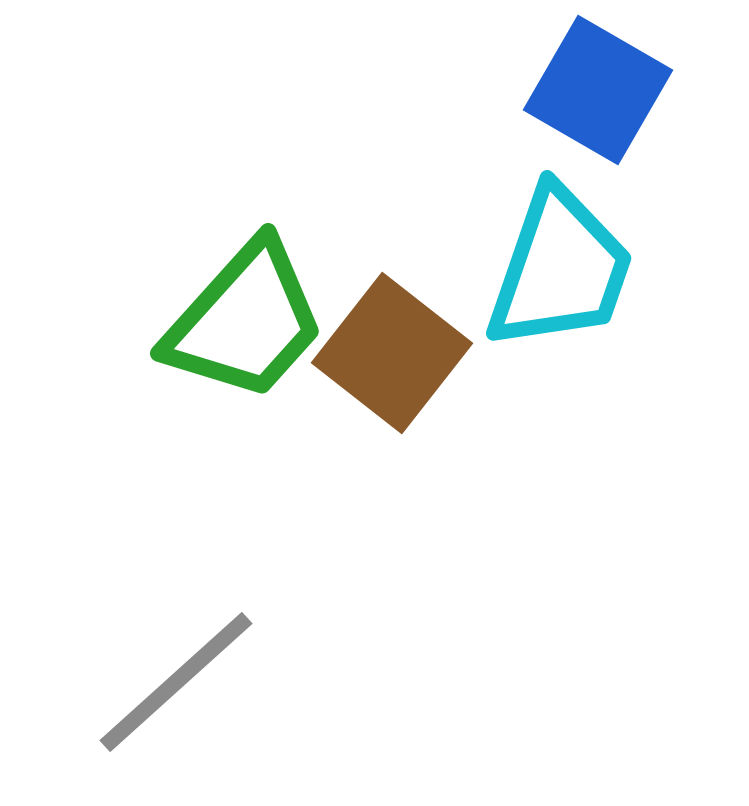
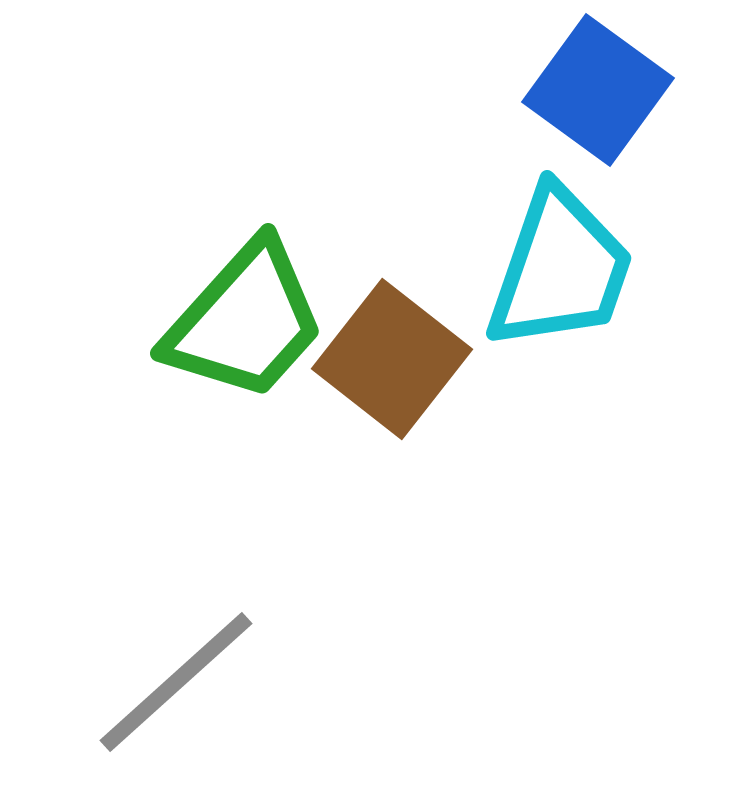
blue square: rotated 6 degrees clockwise
brown square: moved 6 px down
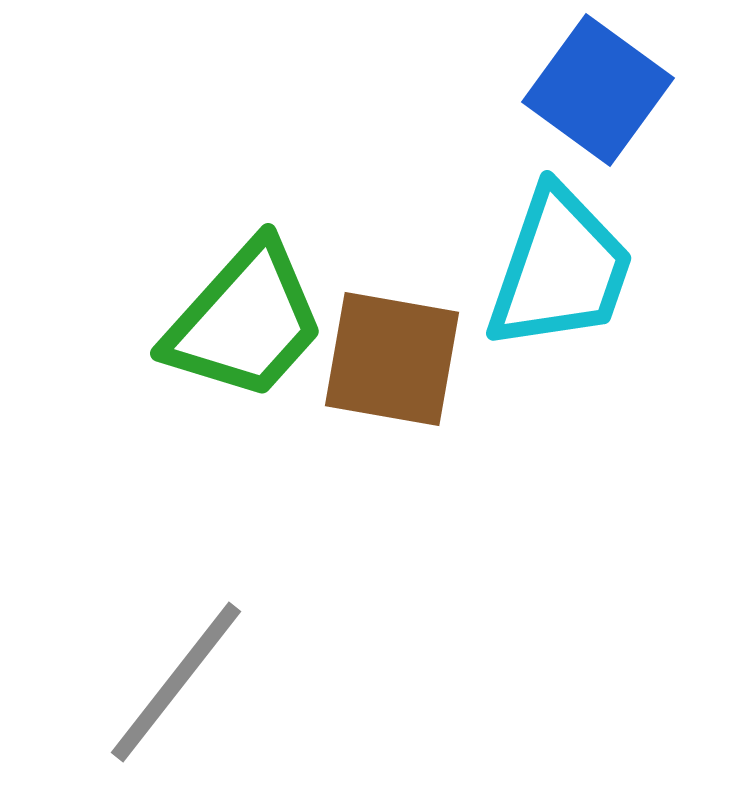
brown square: rotated 28 degrees counterclockwise
gray line: rotated 10 degrees counterclockwise
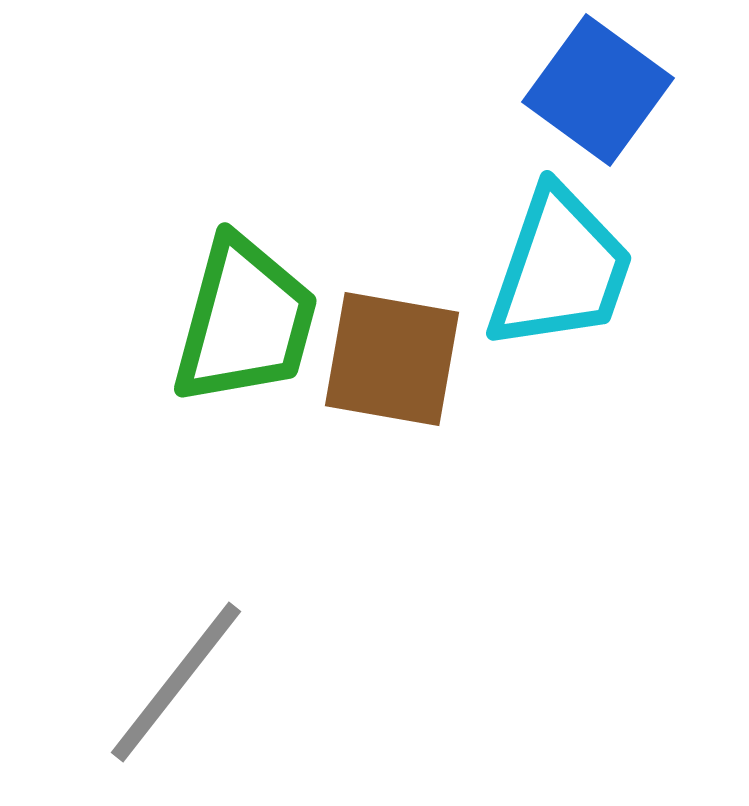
green trapezoid: rotated 27 degrees counterclockwise
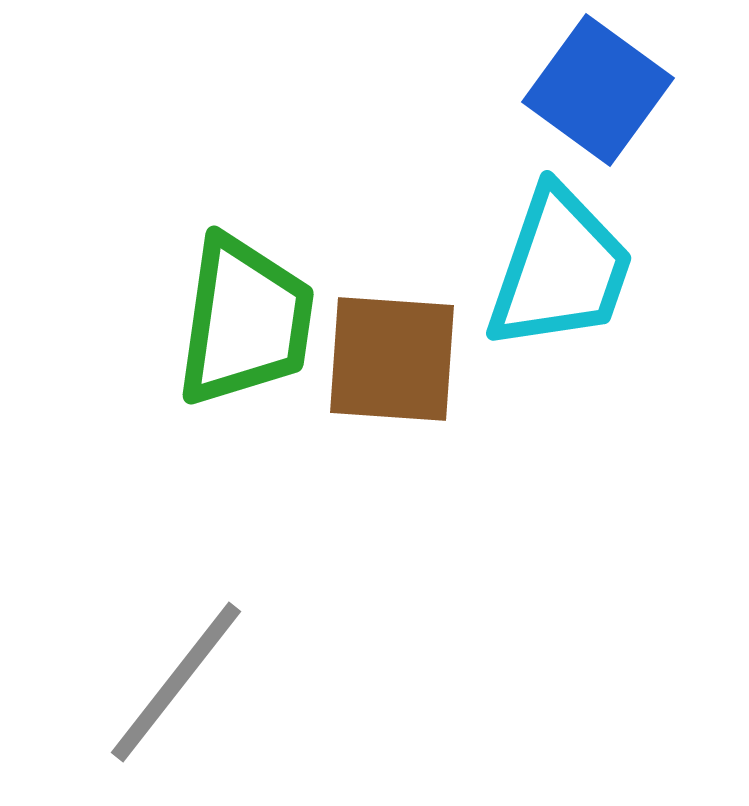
green trapezoid: rotated 7 degrees counterclockwise
brown square: rotated 6 degrees counterclockwise
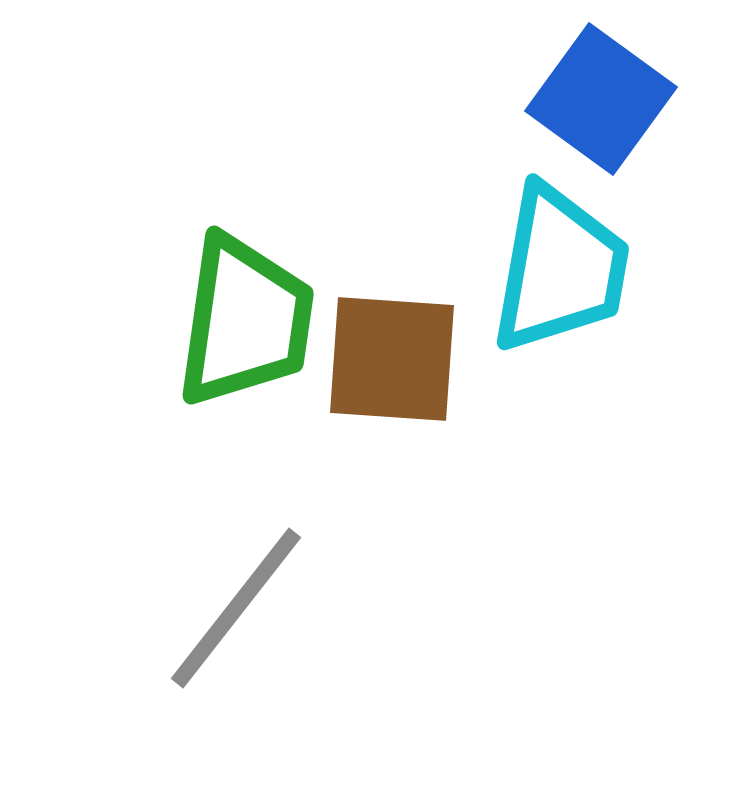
blue square: moved 3 px right, 9 px down
cyan trapezoid: rotated 9 degrees counterclockwise
gray line: moved 60 px right, 74 px up
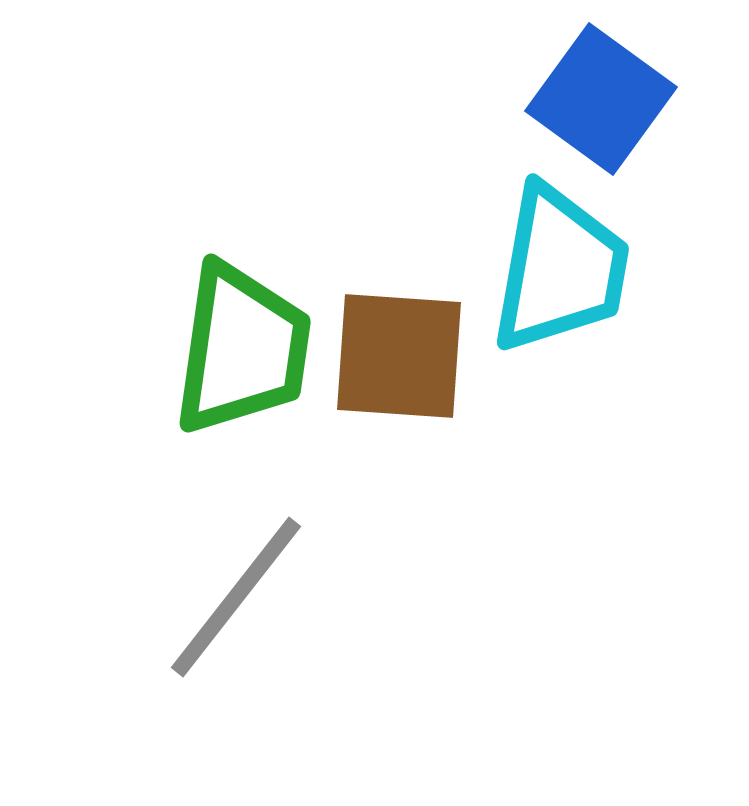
green trapezoid: moved 3 px left, 28 px down
brown square: moved 7 px right, 3 px up
gray line: moved 11 px up
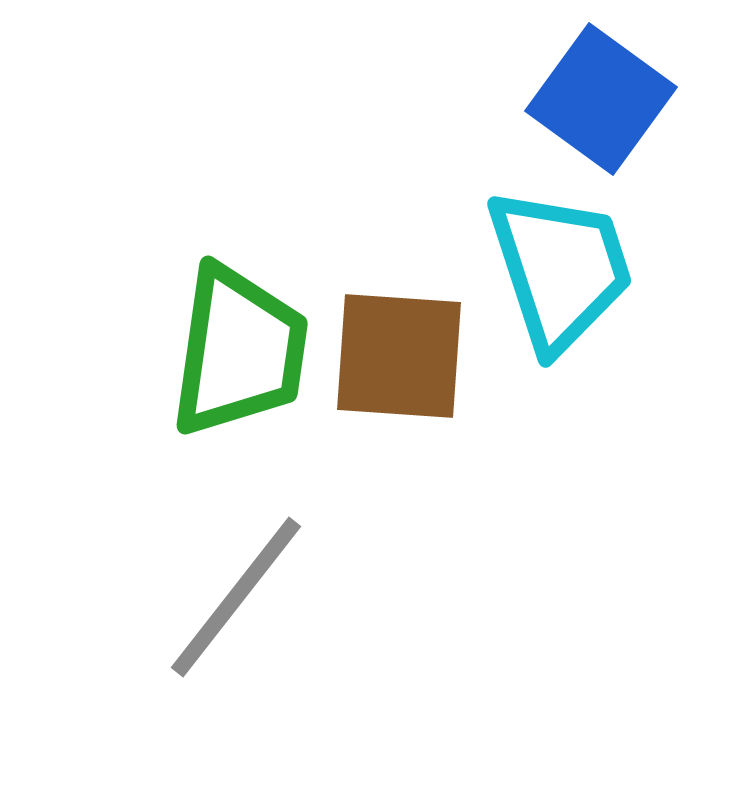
cyan trapezoid: rotated 28 degrees counterclockwise
green trapezoid: moved 3 px left, 2 px down
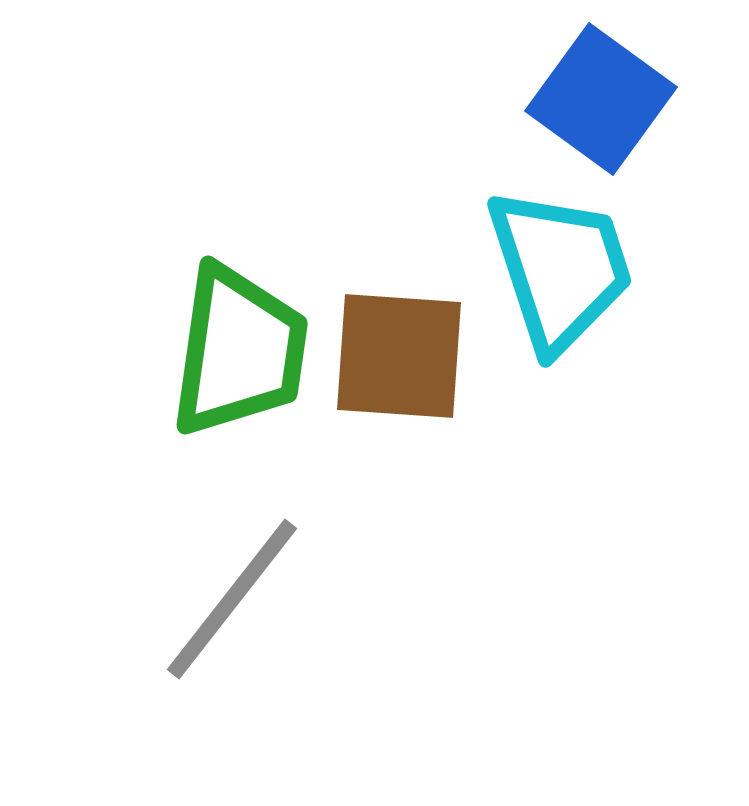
gray line: moved 4 px left, 2 px down
